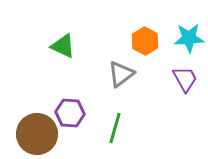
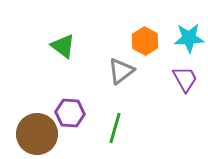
green triangle: rotated 12 degrees clockwise
gray triangle: moved 3 px up
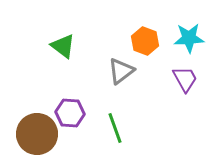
orange hexagon: rotated 8 degrees counterclockwise
green line: rotated 36 degrees counterclockwise
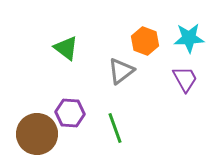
green triangle: moved 3 px right, 2 px down
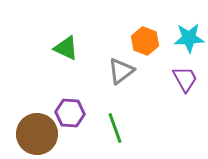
green triangle: rotated 12 degrees counterclockwise
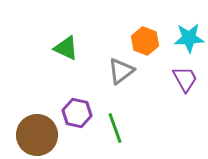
purple hexagon: moved 7 px right; rotated 8 degrees clockwise
brown circle: moved 1 px down
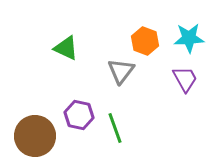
gray triangle: rotated 16 degrees counterclockwise
purple hexagon: moved 2 px right, 2 px down
brown circle: moved 2 px left, 1 px down
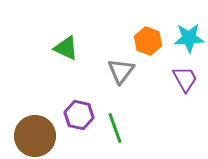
orange hexagon: moved 3 px right
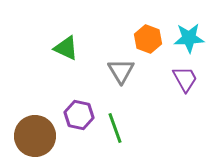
orange hexagon: moved 2 px up
gray triangle: rotated 8 degrees counterclockwise
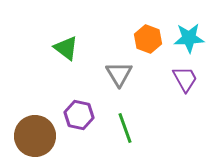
green triangle: rotated 12 degrees clockwise
gray triangle: moved 2 px left, 3 px down
green line: moved 10 px right
